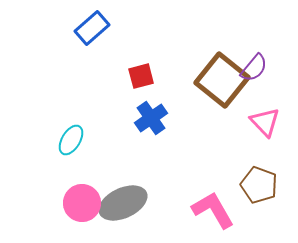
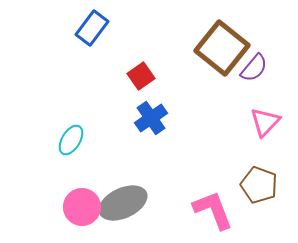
blue rectangle: rotated 12 degrees counterclockwise
red square: rotated 20 degrees counterclockwise
brown square: moved 32 px up
pink triangle: rotated 28 degrees clockwise
pink circle: moved 4 px down
pink L-shape: rotated 9 degrees clockwise
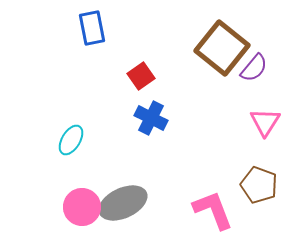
blue rectangle: rotated 48 degrees counterclockwise
blue cross: rotated 28 degrees counterclockwise
pink triangle: rotated 12 degrees counterclockwise
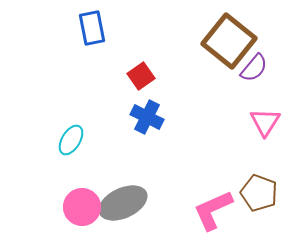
brown square: moved 7 px right, 7 px up
blue cross: moved 4 px left, 1 px up
brown pentagon: moved 8 px down
pink L-shape: rotated 93 degrees counterclockwise
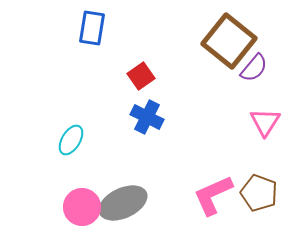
blue rectangle: rotated 20 degrees clockwise
pink L-shape: moved 15 px up
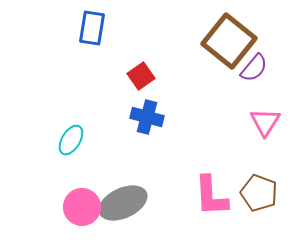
blue cross: rotated 12 degrees counterclockwise
pink L-shape: moved 2 px left, 1 px down; rotated 69 degrees counterclockwise
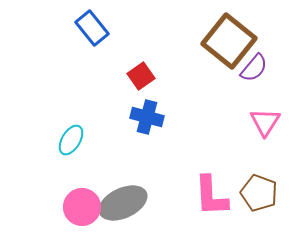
blue rectangle: rotated 48 degrees counterclockwise
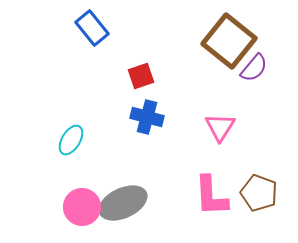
red square: rotated 16 degrees clockwise
pink triangle: moved 45 px left, 5 px down
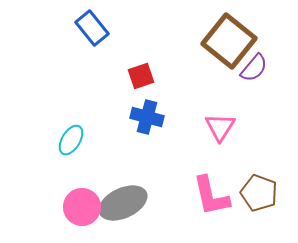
pink L-shape: rotated 9 degrees counterclockwise
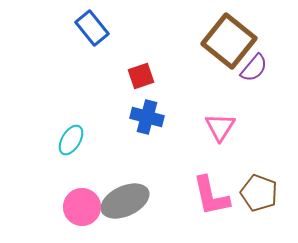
gray ellipse: moved 2 px right, 2 px up
